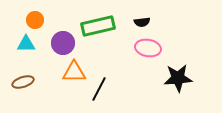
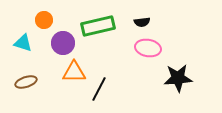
orange circle: moved 9 px right
cyan triangle: moved 3 px left, 1 px up; rotated 18 degrees clockwise
brown ellipse: moved 3 px right
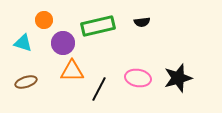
pink ellipse: moved 10 px left, 30 px down
orange triangle: moved 2 px left, 1 px up
black star: rotated 12 degrees counterclockwise
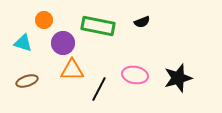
black semicircle: rotated 14 degrees counterclockwise
green rectangle: rotated 24 degrees clockwise
orange triangle: moved 1 px up
pink ellipse: moved 3 px left, 3 px up
brown ellipse: moved 1 px right, 1 px up
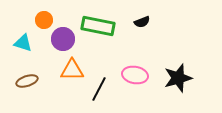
purple circle: moved 4 px up
